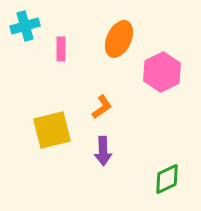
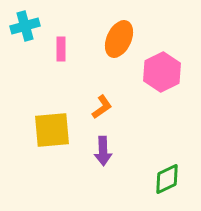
yellow square: rotated 9 degrees clockwise
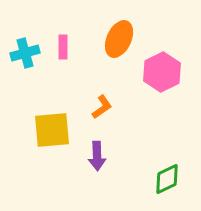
cyan cross: moved 27 px down
pink rectangle: moved 2 px right, 2 px up
purple arrow: moved 6 px left, 5 px down
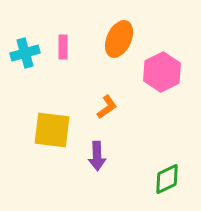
orange L-shape: moved 5 px right
yellow square: rotated 12 degrees clockwise
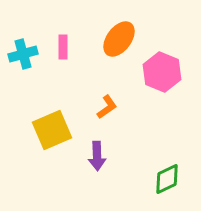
orange ellipse: rotated 12 degrees clockwise
cyan cross: moved 2 px left, 1 px down
pink hexagon: rotated 12 degrees counterclockwise
yellow square: rotated 30 degrees counterclockwise
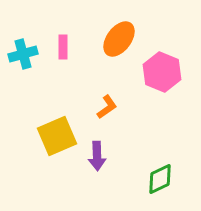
yellow square: moved 5 px right, 6 px down
green diamond: moved 7 px left
